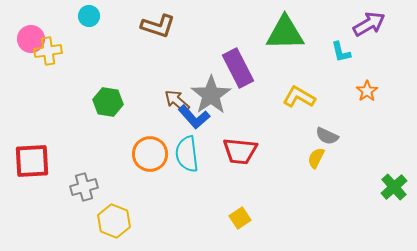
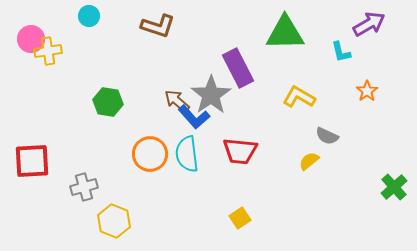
yellow semicircle: moved 7 px left, 3 px down; rotated 25 degrees clockwise
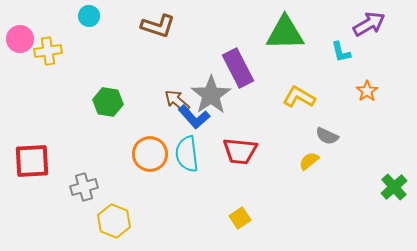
pink circle: moved 11 px left
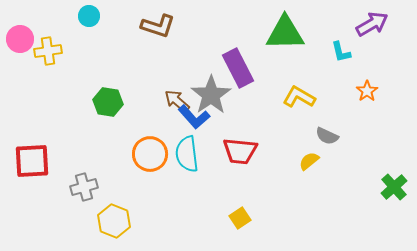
purple arrow: moved 3 px right
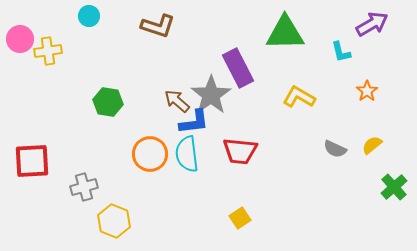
blue L-shape: moved 5 px down; rotated 56 degrees counterclockwise
gray semicircle: moved 8 px right, 13 px down
yellow semicircle: moved 63 px right, 16 px up
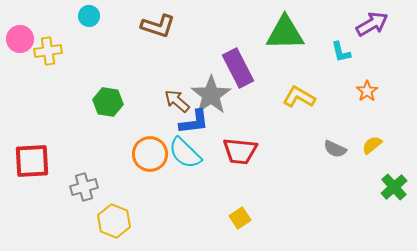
cyan semicircle: moved 2 px left, 1 px up; rotated 39 degrees counterclockwise
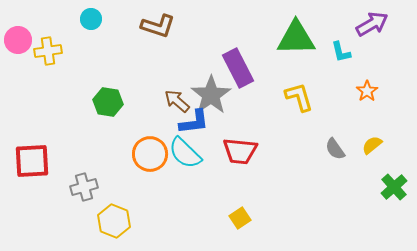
cyan circle: moved 2 px right, 3 px down
green triangle: moved 11 px right, 5 px down
pink circle: moved 2 px left, 1 px down
yellow L-shape: rotated 44 degrees clockwise
gray semicircle: rotated 30 degrees clockwise
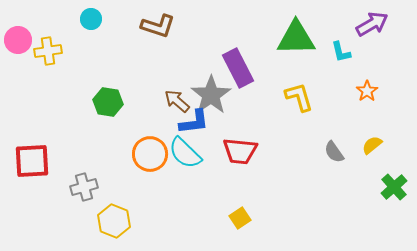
gray semicircle: moved 1 px left, 3 px down
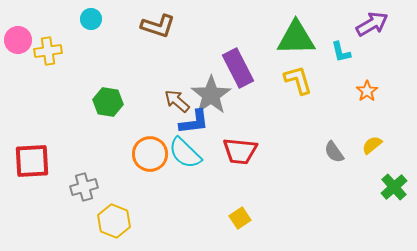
yellow L-shape: moved 1 px left, 17 px up
